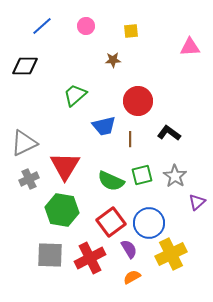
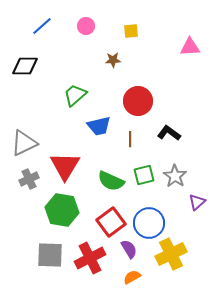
blue trapezoid: moved 5 px left
green square: moved 2 px right
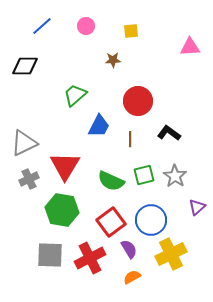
blue trapezoid: rotated 50 degrees counterclockwise
purple triangle: moved 5 px down
blue circle: moved 2 px right, 3 px up
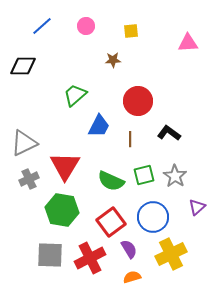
pink triangle: moved 2 px left, 4 px up
black diamond: moved 2 px left
blue circle: moved 2 px right, 3 px up
orange semicircle: rotated 12 degrees clockwise
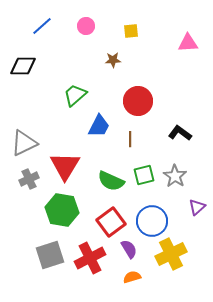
black L-shape: moved 11 px right
blue circle: moved 1 px left, 4 px down
gray square: rotated 20 degrees counterclockwise
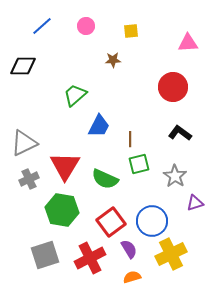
red circle: moved 35 px right, 14 px up
green square: moved 5 px left, 11 px up
green semicircle: moved 6 px left, 2 px up
purple triangle: moved 2 px left, 4 px up; rotated 24 degrees clockwise
gray square: moved 5 px left
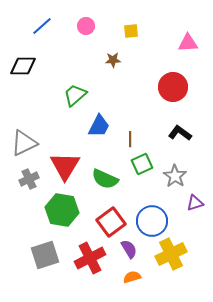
green square: moved 3 px right; rotated 10 degrees counterclockwise
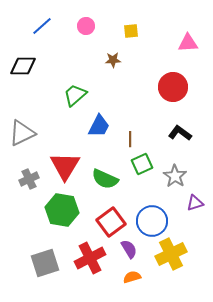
gray triangle: moved 2 px left, 10 px up
gray square: moved 8 px down
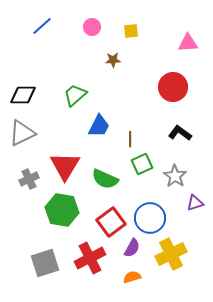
pink circle: moved 6 px right, 1 px down
black diamond: moved 29 px down
blue circle: moved 2 px left, 3 px up
purple semicircle: moved 3 px right, 1 px up; rotated 60 degrees clockwise
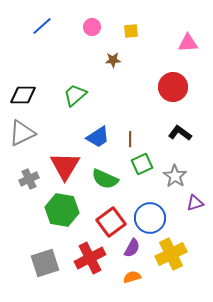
blue trapezoid: moved 1 px left, 11 px down; rotated 30 degrees clockwise
